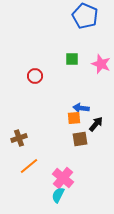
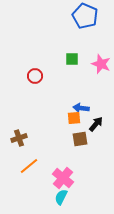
cyan semicircle: moved 3 px right, 2 px down
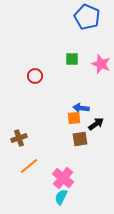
blue pentagon: moved 2 px right, 1 px down
black arrow: rotated 14 degrees clockwise
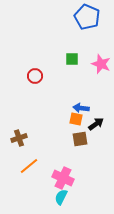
orange square: moved 2 px right, 1 px down; rotated 16 degrees clockwise
pink cross: rotated 15 degrees counterclockwise
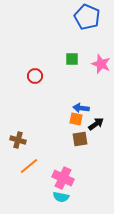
brown cross: moved 1 px left, 2 px down; rotated 35 degrees clockwise
cyan semicircle: rotated 105 degrees counterclockwise
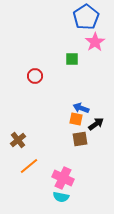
blue pentagon: moved 1 px left; rotated 15 degrees clockwise
pink star: moved 6 px left, 22 px up; rotated 18 degrees clockwise
blue arrow: rotated 14 degrees clockwise
brown cross: rotated 35 degrees clockwise
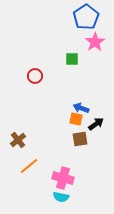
pink cross: rotated 10 degrees counterclockwise
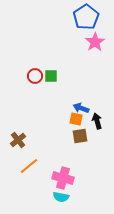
green square: moved 21 px left, 17 px down
black arrow: moved 1 px right, 3 px up; rotated 70 degrees counterclockwise
brown square: moved 3 px up
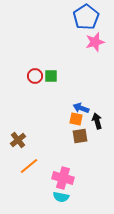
pink star: rotated 18 degrees clockwise
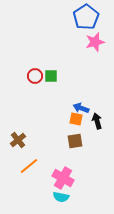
brown square: moved 5 px left, 5 px down
pink cross: rotated 15 degrees clockwise
